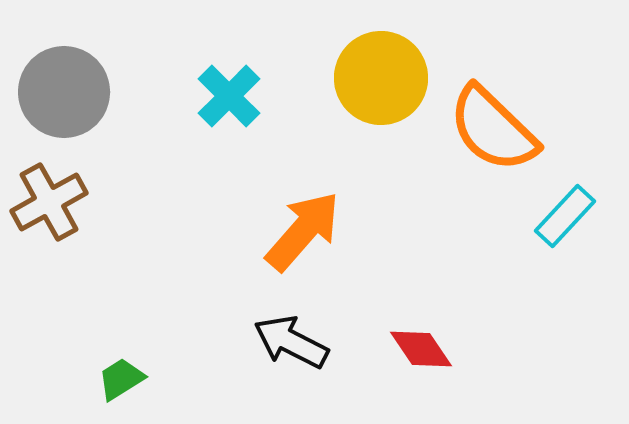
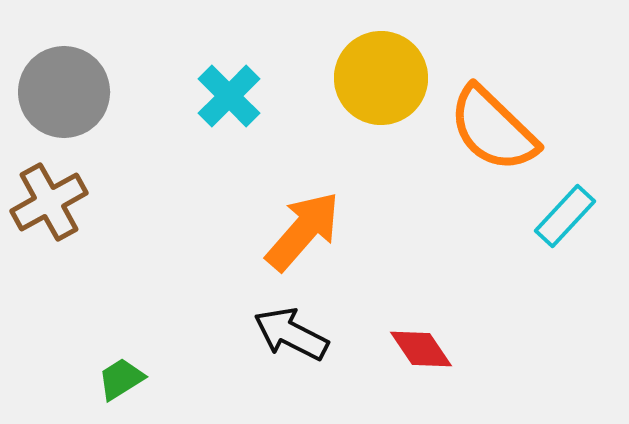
black arrow: moved 8 px up
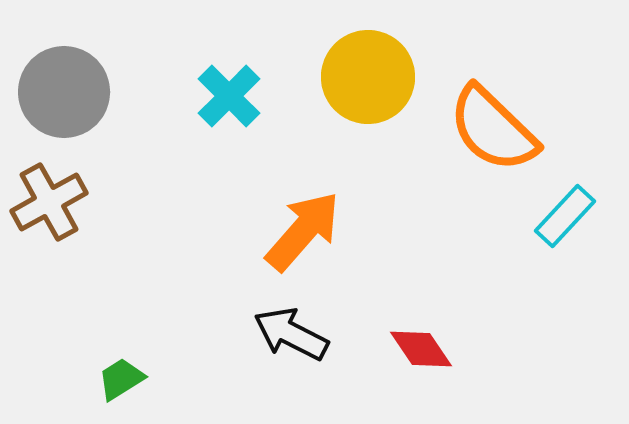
yellow circle: moved 13 px left, 1 px up
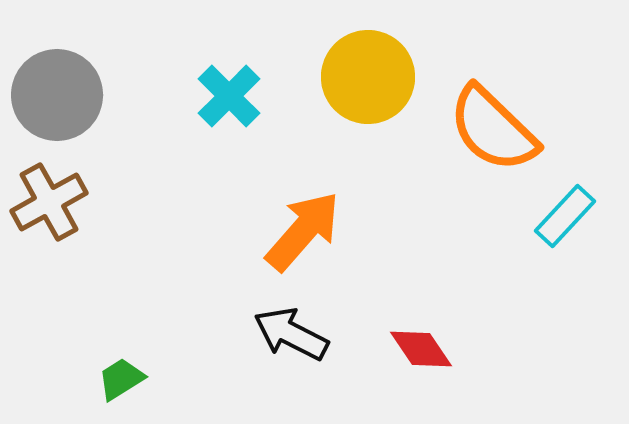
gray circle: moved 7 px left, 3 px down
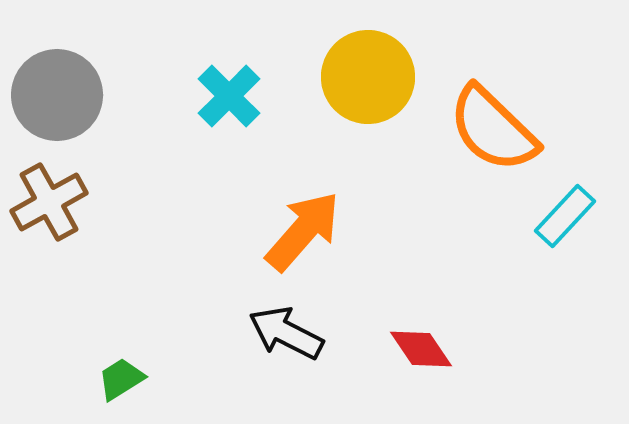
black arrow: moved 5 px left, 1 px up
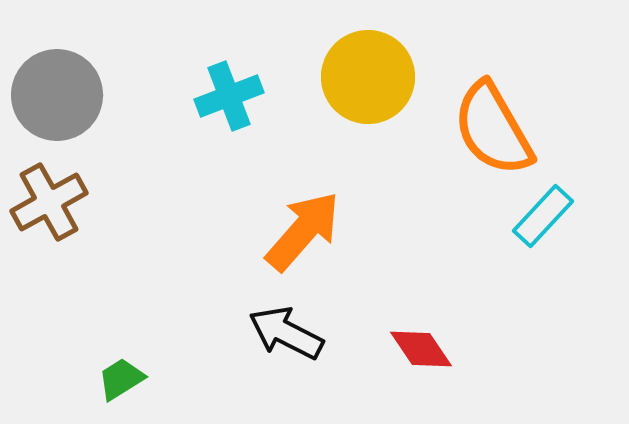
cyan cross: rotated 24 degrees clockwise
orange semicircle: rotated 16 degrees clockwise
cyan rectangle: moved 22 px left
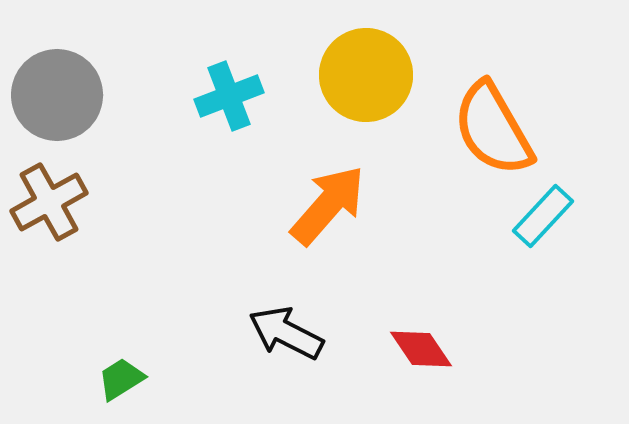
yellow circle: moved 2 px left, 2 px up
orange arrow: moved 25 px right, 26 px up
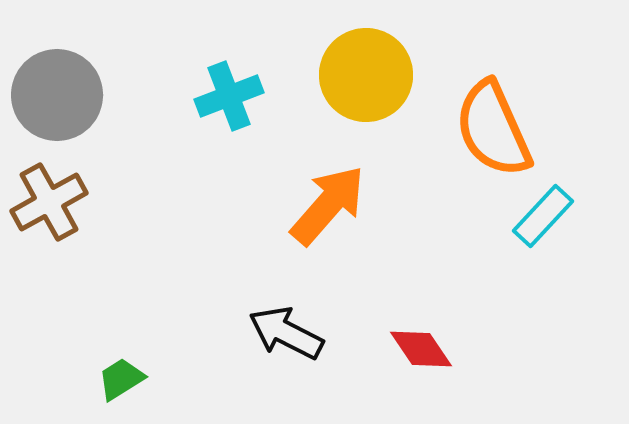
orange semicircle: rotated 6 degrees clockwise
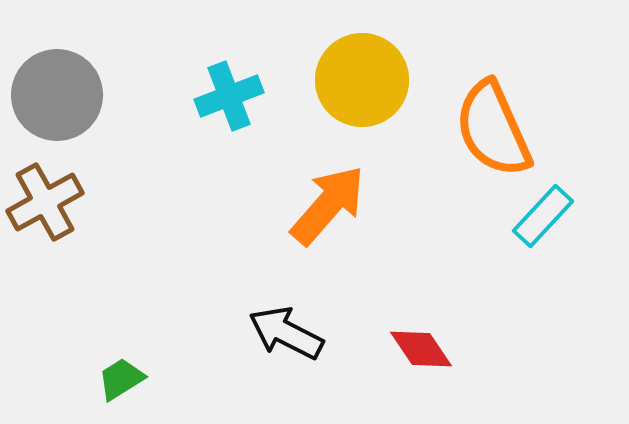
yellow circle: moved 4 px left, 5 px down
brown cross: moved 4 px left
